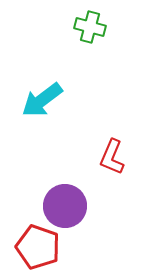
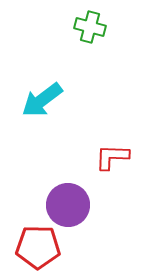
red L-shape: rotated 69 degrees clockwise
purple circle: moved 3 px right, 1 px up
red pentagon: rotated 18 degrees counterclockwise
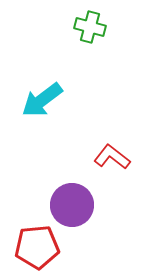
red L-shape: rotated 36 degrees clockwise
purple circle: moved 4 px right
red pentagon: moved 1 px left; rotated 6 degrees counterclockwise
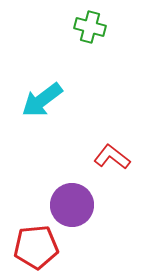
red pentagon: moved 1 px left
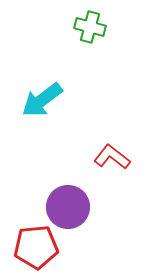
purple circle: moved 4 px left, 2 px down
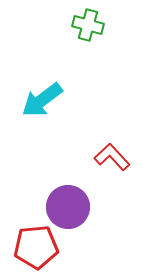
green cross: moved 2 px left, 2 px up
red L-shape: rotated 9 degrees clockwise
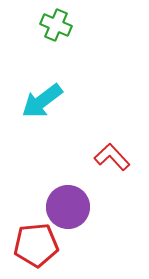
green cross: moved 32 px left; rotated 8 degrees clockwise
cyan arrow: moved 1 px down
red pentagon: moved 2 px up
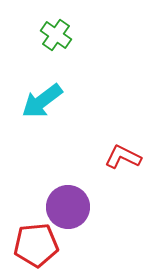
green cross: moved 10 px down; rotated 12 degrees clockwise
red L-shape: moved 11 px right; rotated 21 degrees counterclockwise
